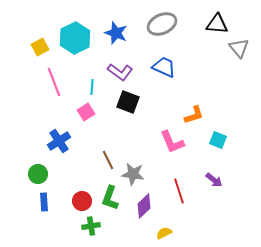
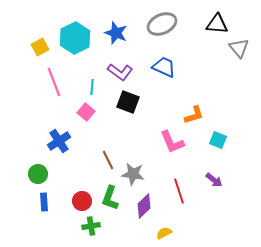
pink square: rotated 18 degrees counterclockwise
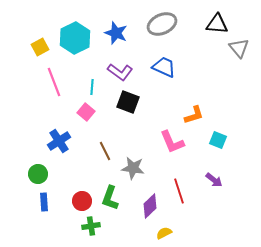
brown line: moved 3 px left, 9 px up
gray star: moved 6 px up
purple diamond: moved 6 px right
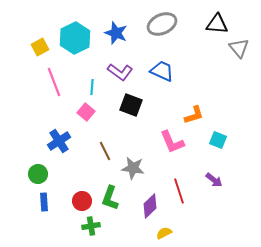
blue trapezoid: moved 2 px left, 4 px down
black square: moved 3 px right, 3 px down
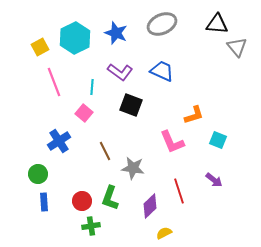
gray triangle: moved 2 px left, 1 px up
pink square: moved 2 px left, 1 px down
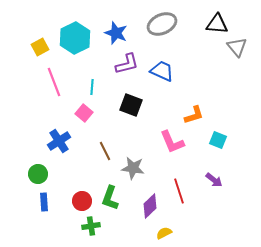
purple L-shape: moved 7 px right, 8 px up; rotated 50 degrees counterclockwise
